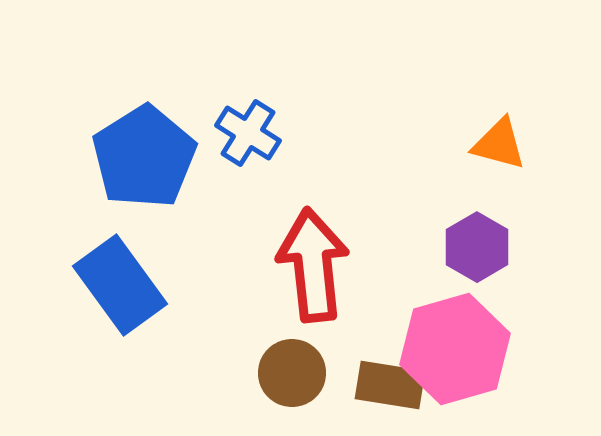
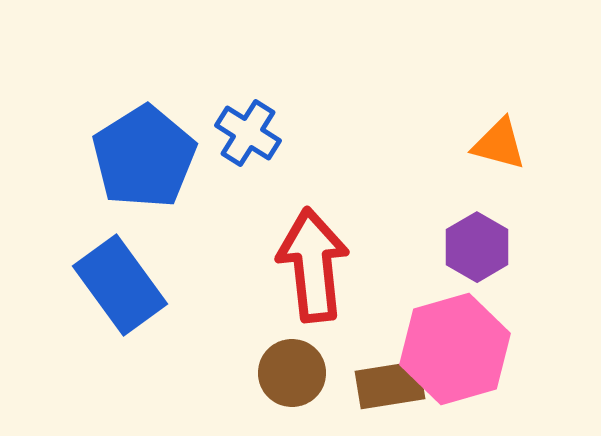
brown rectangle: rotated 18 degrees counterclockwise
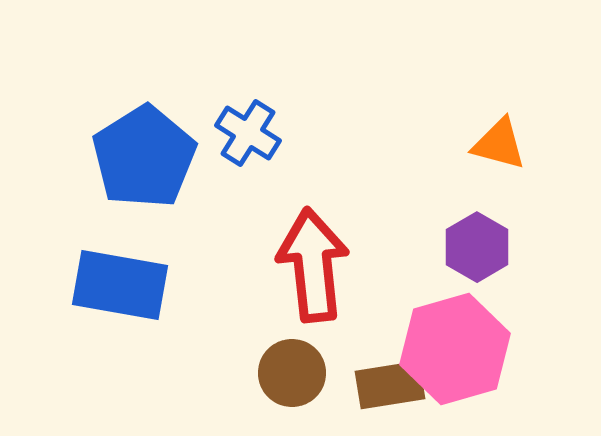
blue rectangle: rotated 44 degrees counterclockwise
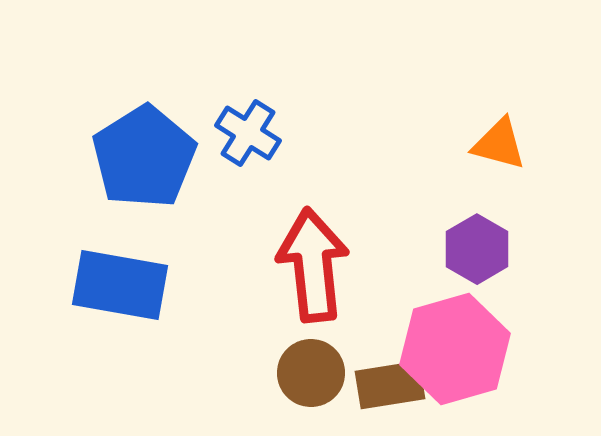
purple hexagon: moved 2 px down
brown circle: moved 19 px right
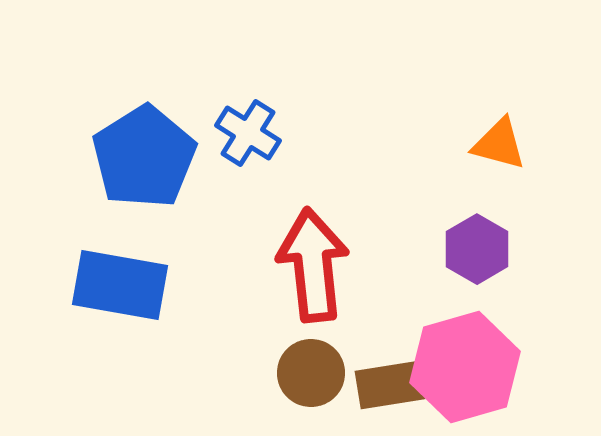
pink hexagon: moved 10 px right, 18 px down
